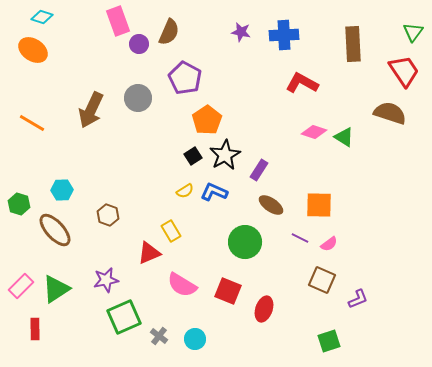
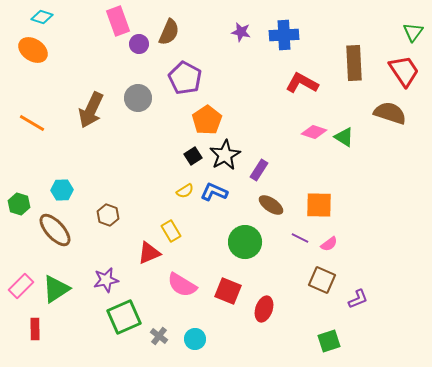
brown rectangle at (353, 44): moved 1 px right, 19 px down
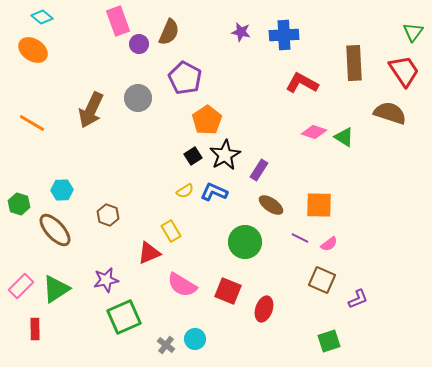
cyan diamond at (42, 17): rotated 20 degrees clockwise
gray cross at (159, 336): moved 7 px right, 9 px down
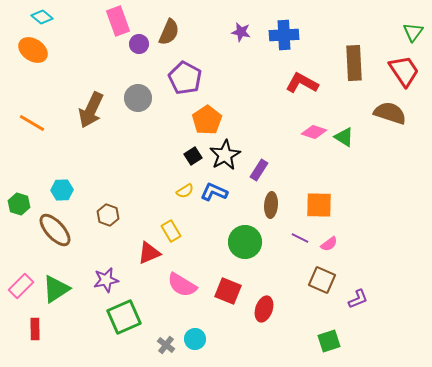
brown ellipse at (271, 205): rotated 60 degrees clockwise
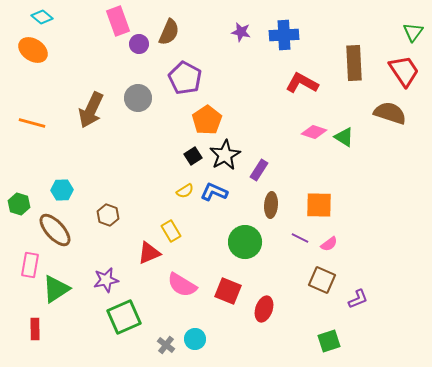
orange line at (32, 123): rotated 16 degrees counterclockwise
pink rectangle at (21, 286): moved 9 px right, 21 px up; rotated 35 degrees counterclockwise
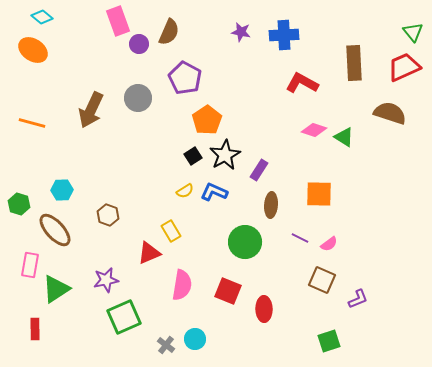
green triangle at (413, 32): rotated 15 degrees counterclockwise
red trapezoid at (404, 71): moved 4 px up; rotated 80 degrees counterclockwise
pink diamond at (314, 132): moved 2 px up
orange square at (319, 205): moved 11 px up
pink semicircle at (182, 285): rotated 112 degrees counterclockwise
red ellipse at (264, 309): rotated 20 degrees counterclockwise
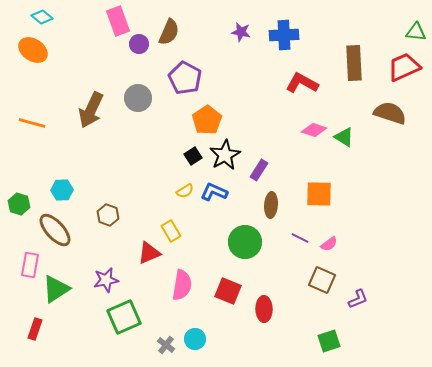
green triangle at (413, 32): moved 3 px right; rotated 45 degrees counterclockwise
red rectangle at (35, 329): rotated 20 degrees clockwise
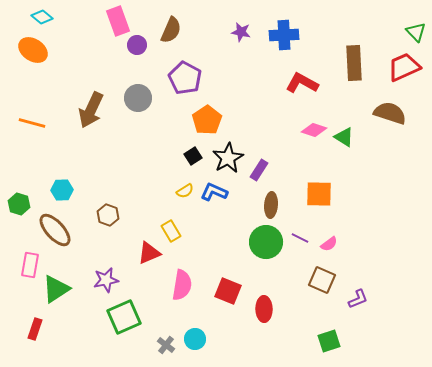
brown semicircle at (169, 32): moved 2 px right, 2 px up
green triangle at (416, 32): rotated 40 degrees clockwise
purple circle at (139, 44): moved 2 px left, 1 px down
black star at (225, 155): moved 3 px right, 3 px down
green circle at (245, 242): moved 21 px right
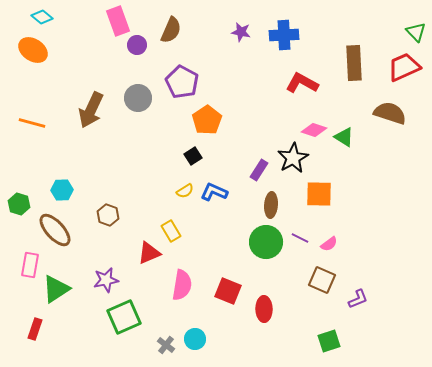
purple pentagon at (185, 78): moved 3 px left, 4 px down
black star at (228, 158): moved 65 px right
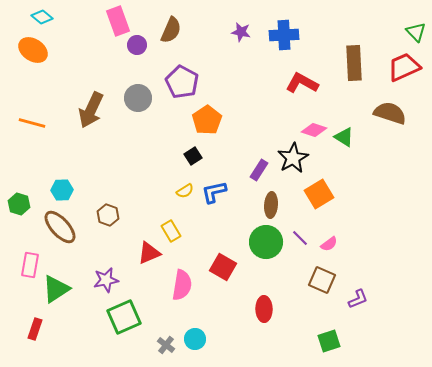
blue L-shape at (214, 192): rotated 36 degrees counterclockwise
orange square at (319, 194): rotated 32 degrees counterclockwise
brown ellipse at (55, 230): moved 5 px right, 3 px up
purple line at (300, 238): rotated 18 degrees clockwise
red square at (228, 291): moved 5 px left, 24 px up; rotated 8 degrees clockwise
